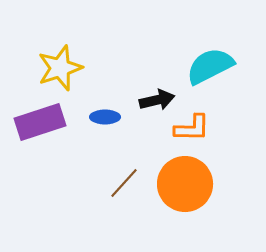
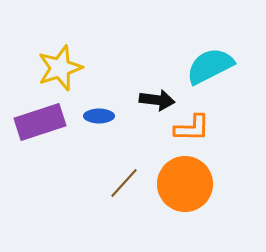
black arrow: rotated 20 degrees clockwise
blue ellipse: moved 6 px left, 1 px up
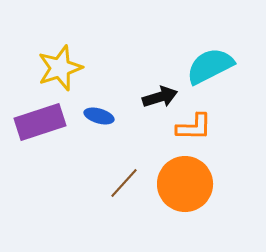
black arrow: moved 3 px right, 3 px up; rotated 24 degrees counterclockwise
blue ellipse: rotated 16 degrees clockwise
orange L-shape: moved 2 px right, 1 px up
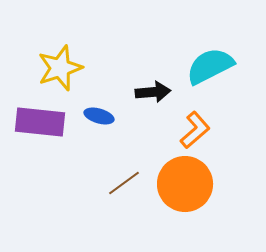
black arrow: moved 7 px left, 5 px up; rotated 12 degrees clockwise
purple rectangle: rotated 24 degrees clockwise
orange L-shape: moved 1 px right, 3 px down; rotated 42 degrees counterclockwise
brown line: rotated 12 degrees clockwise
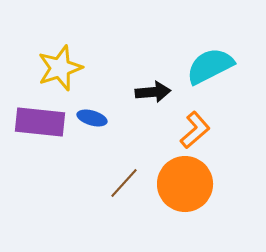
blue ellipse: moved 7 px left, 2 px down
brown line: rotated 12 degrees counterclockwise
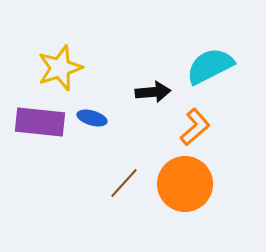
orange L-shape: moved 3 px up
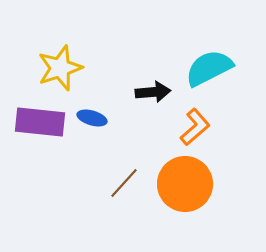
cyan semicircle: moved 1 px left, 2 px down
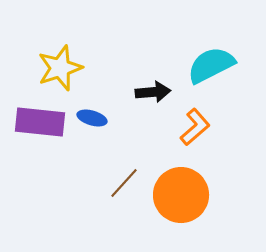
cyan semicircle: moved 2 px right, 3 px up
orange circle: moved 4 px left, 11 px down
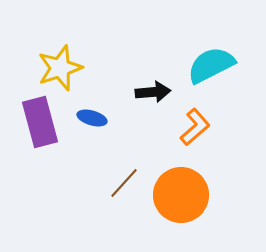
purple rectangle: rotated 69 degrees clockwise
